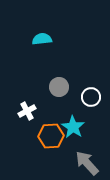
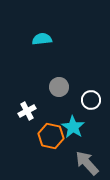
white circle: moved 3 px down
orange hexagon: rotated 15 degrees clockwise
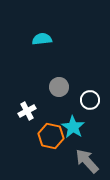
white circle: moved 1 px left
gray arrow: moved 2 px up
